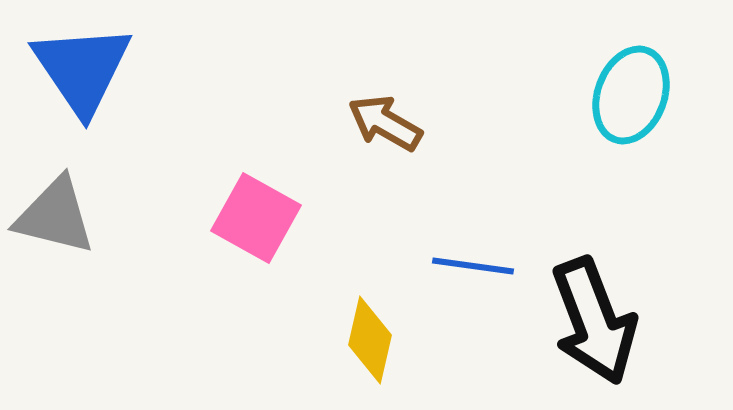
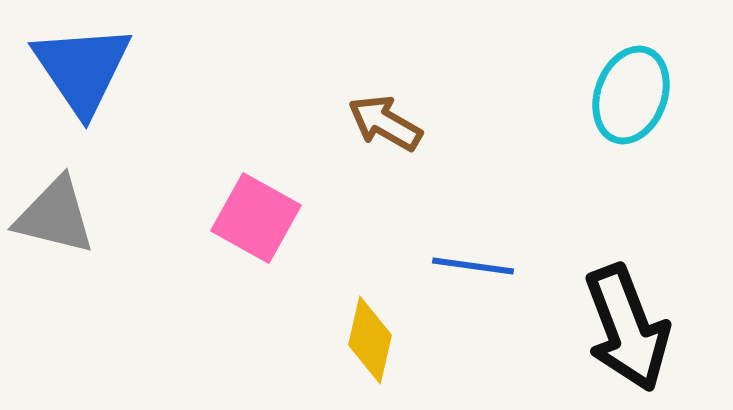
black arrow: moved 33 px right, 7 px down
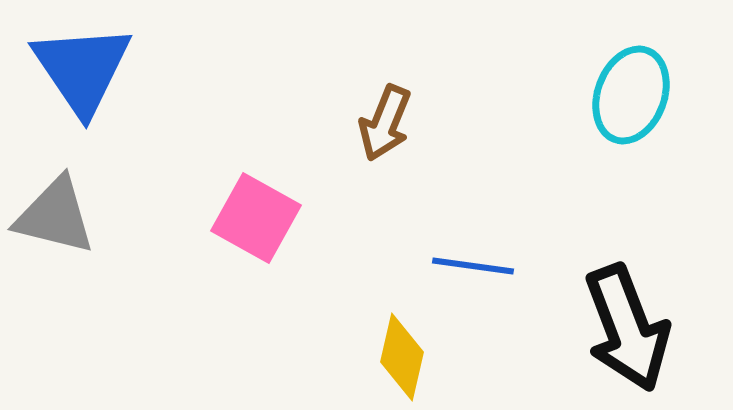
brown arrow: rotated 98 degrees counterclockwise
yellow diamond: moved 32 px right, 17 px down
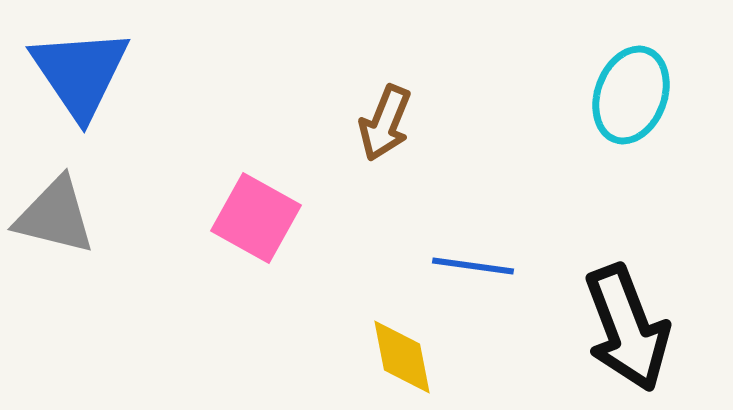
blue triangle: moved 2 px left, 4 px down
yellow diamond: rotated 24 degrees counterclockwise
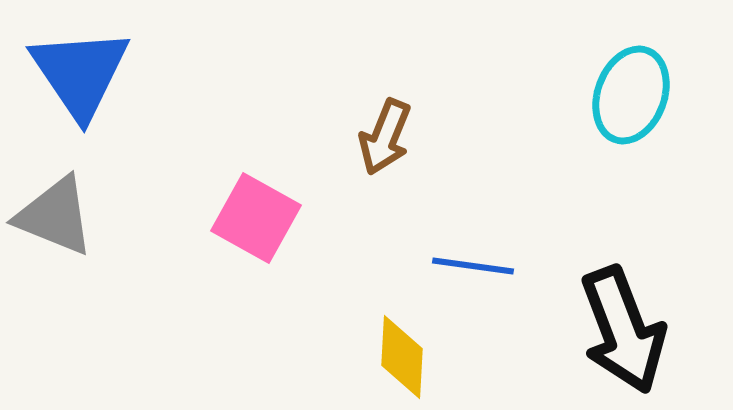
brown arrow: moved 14 px down
gray triangle: rotated 8 degrees clockwise
black arrow: moved 4 px left, 2 px down
yellow diamond: rotated 14 degrees clockwise
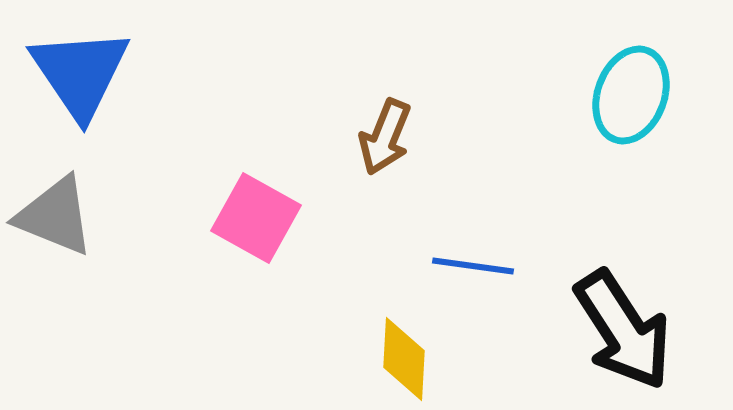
black arrow: rotated 12 degrees counterclockwise
yellow diamond: moved 2 px right, 2 px down
